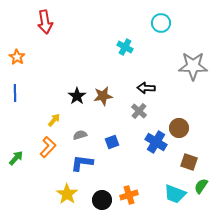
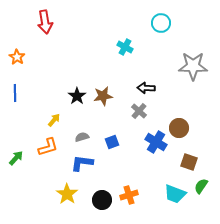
gray semicircle: moved 2 px right, 2 px down
orange L-shape: rotated 30 degrees clockwise
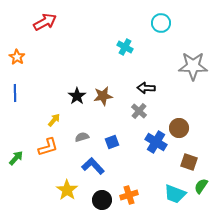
red arrow: rotated 110 degrees counterclockwise
blue L-shape: moved 11 px right, 3 px down; rotated 40 degrees clockwise
yellow star: moved 4 px up
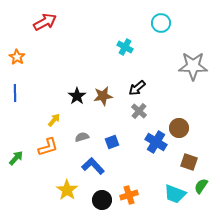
black arrow: moved 9 px left; rotated 42 degrees counterclockwise
